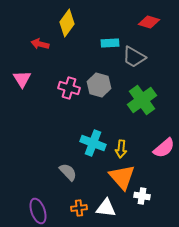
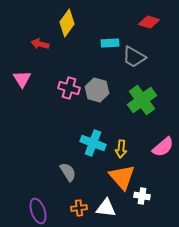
gray hexagon: moved 2 px left, 5 px down
pink semicircle: moved 1 px left, 1 px up
gray semicircle: rotated 12 degrees clockwise
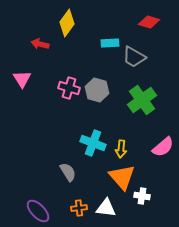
purple ellipse: rotated 25 degrees counterclockwise
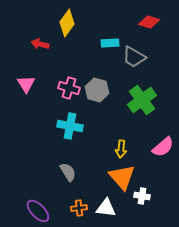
pink triangle: moved 4 px right, 5 px down
cyan cross: moved 23 px left, 17 px up; rotated 10 degrees counterclockwise
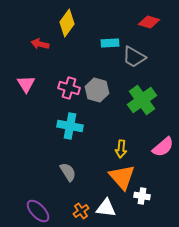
orange cross: moved 2 px right, 3 px down; rotated 28 degrees counterclockwise
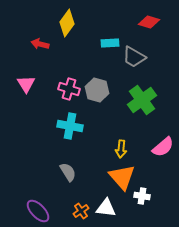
pink cross: moved 1 px down
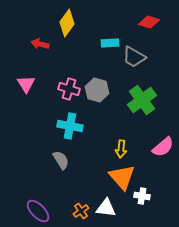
gray semicircle: moved 7 px left, 12 px up
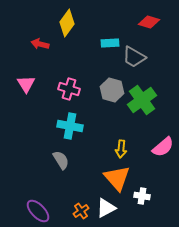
gray hexagon: moved 15 px right
orange triangle: moved 5 px left, 1 px down
white triangle: rotated 35 degrees counterclockwise
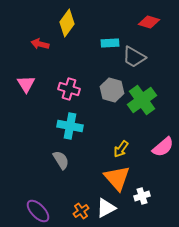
yellow arrow: rotated 30 degrees clockwise
white cross: rotated 28 degrees counterclockwise
